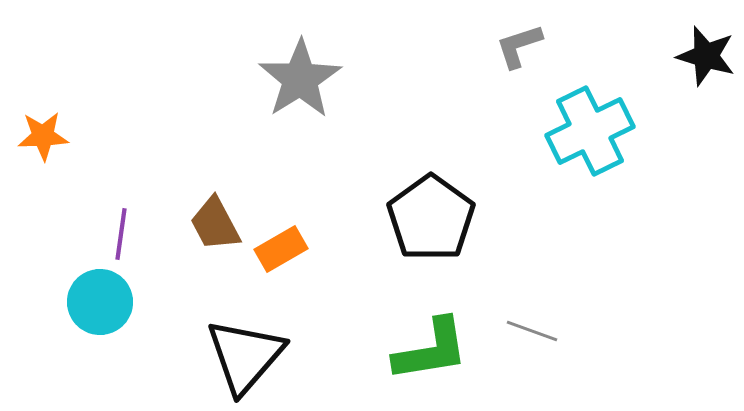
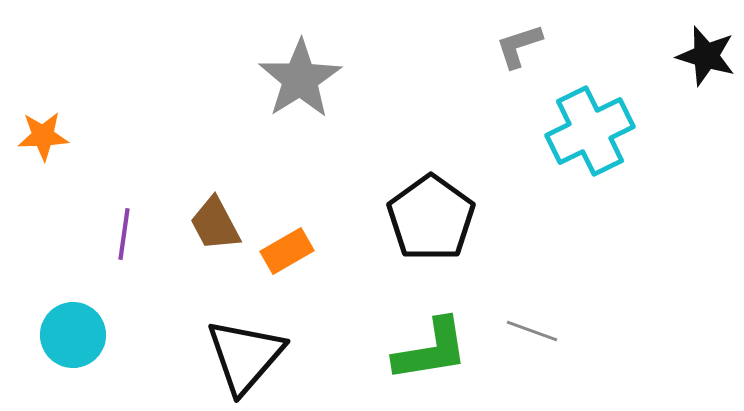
purple line: moved 3 px right
orange rectangle: moved 6 px right, 2 px down
cyan circle: moved 27 px left, 33 px down
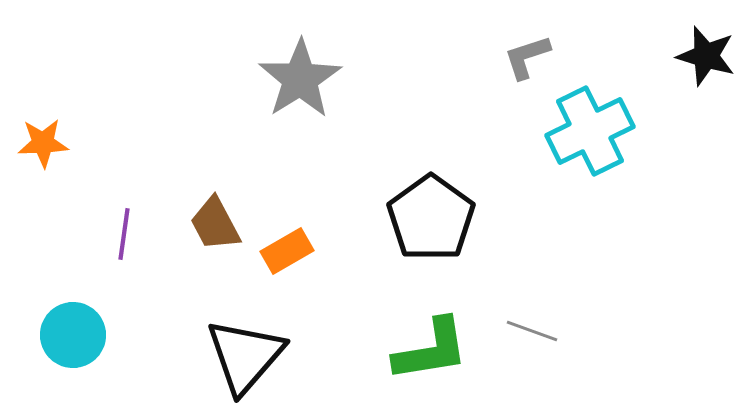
gray L-shape: moved 8 px right, 11 px down
orange star: moved 7 px down
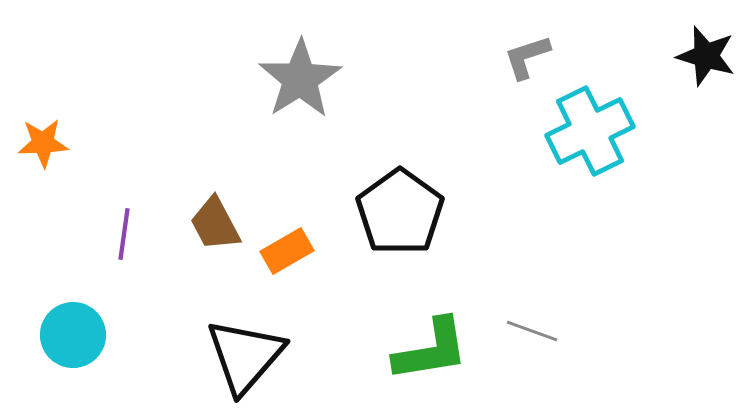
black pentagon: moved 31 px left, 6 px up
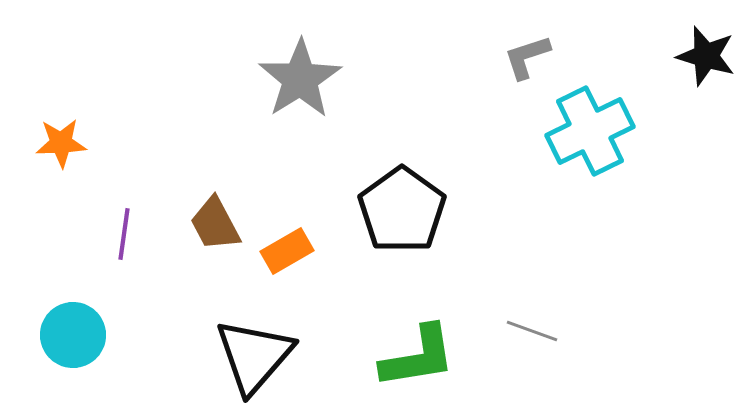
orange star: moved 18 px right
black pentagon: moved 2 px right, 2 px up
green L-shape: moved 13 px left, 7 px down
black triangle: moved 9 px right
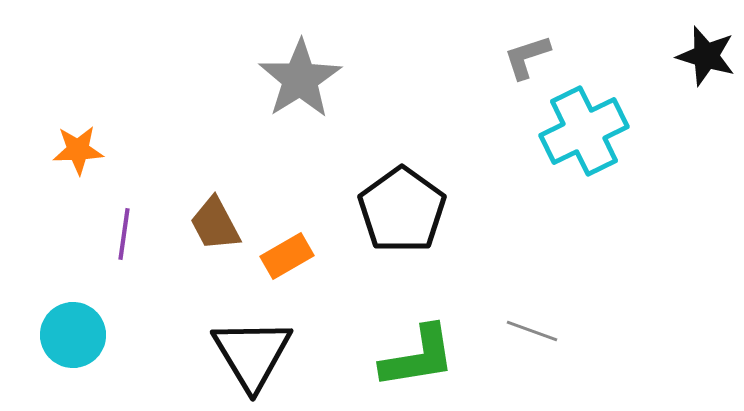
cyan cross: moved 6 px left
orange star: moved 17 px right, 7 px down
orange rectangle: moved 5 px down
black triangle: moved 2 px left, 2 px up; rotated 12 degrees counterclockwise
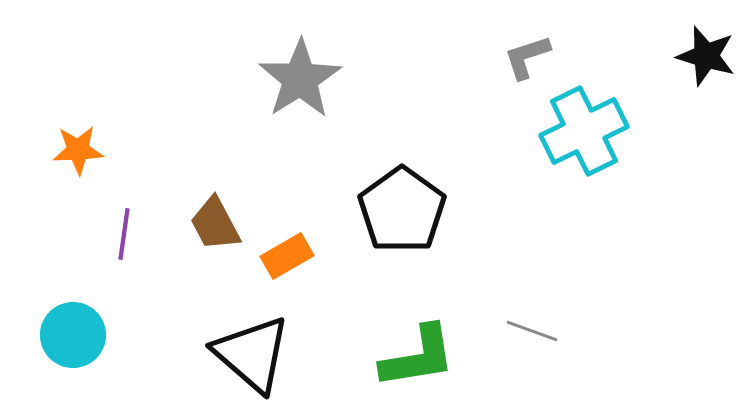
black triangle: rotated 18 degrees counterclockwise
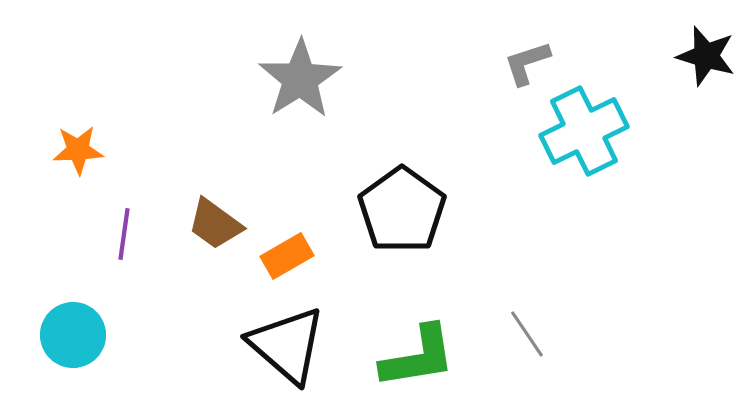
gray L-shape: moved 6 px down
brown trapezoid: rotated 26 degrees counterclockwise
gray line: moved 5 px left, 3 px down; rotated 36 degrees clockwise
black triangle: moved 35 px right, 9 px up
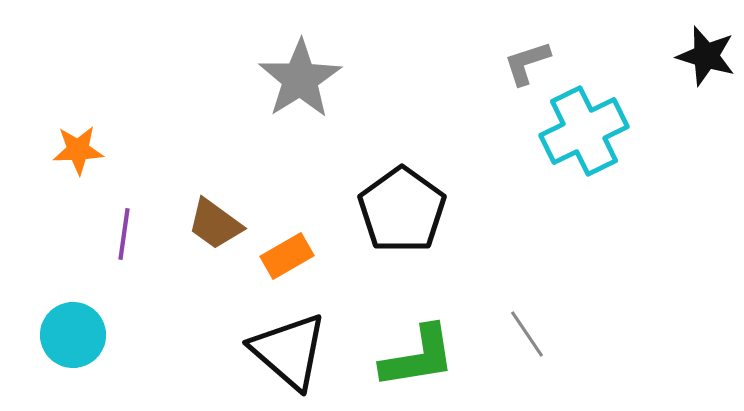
black triangle: moved 2 px right, 6 px down
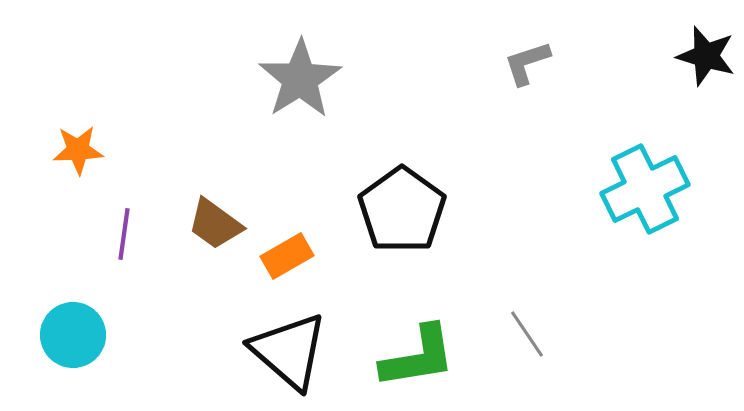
cyan cross: moved 61 px right, 58 px down
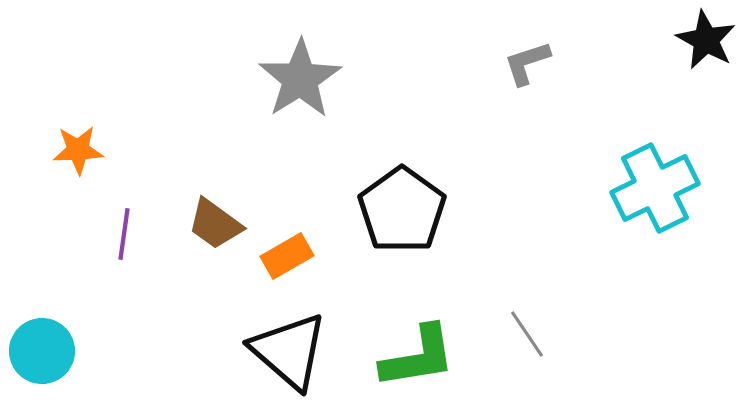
black star: moved 16 px up; rotated 12 degrees clockwise
cyan cross: moved 10 px right, 1 px up
cyan circle: moved 31 px left, 16 px down
